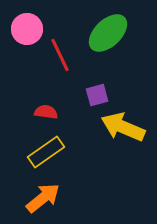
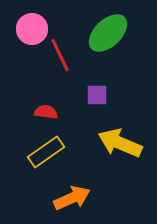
pink circle: moved 5 px right
purple square: rotated 15 degrees clockwise
yellow arrow: moved 3 px left, 16 px down
orange arrow: moved 29 px right; rotated 15 degrees clockwise
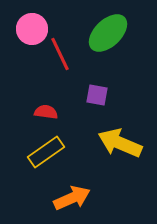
red line: moved 1 px up
purple square: rotated 10 degrees clockwise
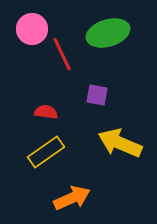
green ellipse: rotated 27 degrees clockwise
red line: moved 2 px right
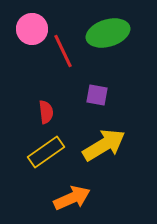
red line: moved 1 px right, 3 px up
red semicircle: rotated 75 degrees clockwise
yellow arrow: moved 16 px left, 2 px down; rotated 126 degrees clockwise
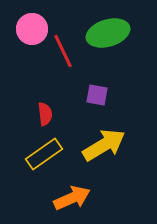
red semicircle: moved 1 px left, 2 px down
yellow rectangle: moved 2 px left, 2 px down
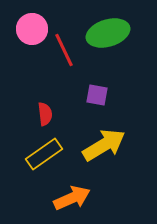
red line: moved 1 px right, 1 px up
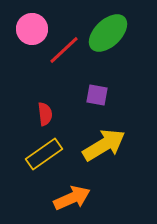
green ellipse: rotated 27 degrees counterclockwise
red line: rotated 72 degrees clockwise
